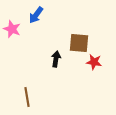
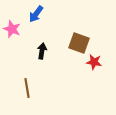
blue arrow: moved 1 px up
brown square: rotated 15 degrees clockwise
black arrow: moved 14 px left, 8 px up
brown line: moved 9 px up
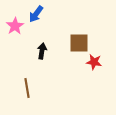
pink star: moved 3 px right, 3 px up; rotated 18 degrees clockwise
brown square: rotated 20 degrees counterclockwise
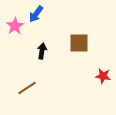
red star: moved 9 px right, 14 px down
brown line: rotated 66 degrees clockwise
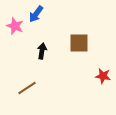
pink star: rotated 18 degrees counterclockwise
